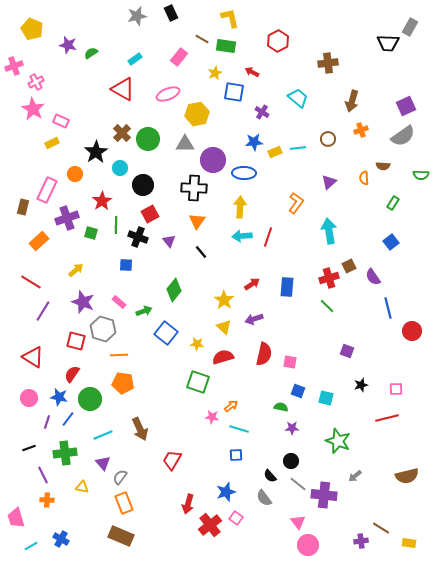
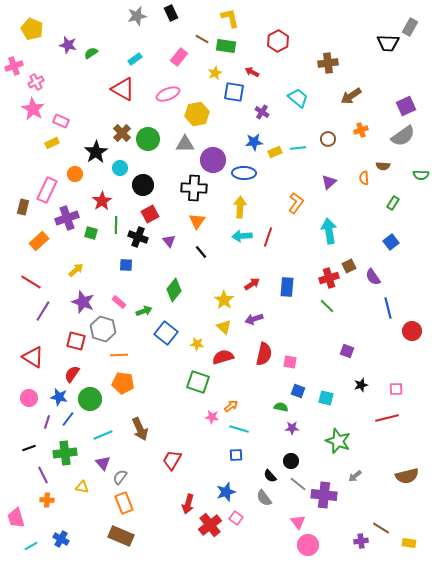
brown arrow at (352, 101): moved 1 px left, 5 px up; rotated 40 degrees clockwise
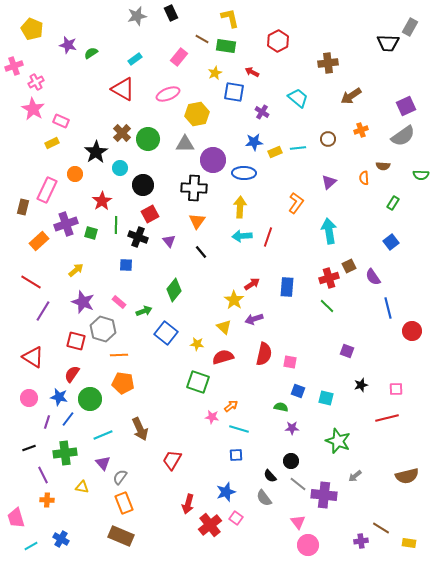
purple cross at (67, 218): moved 1 px left, 6 px down
yellow star at (224, 300): moved 10 px right
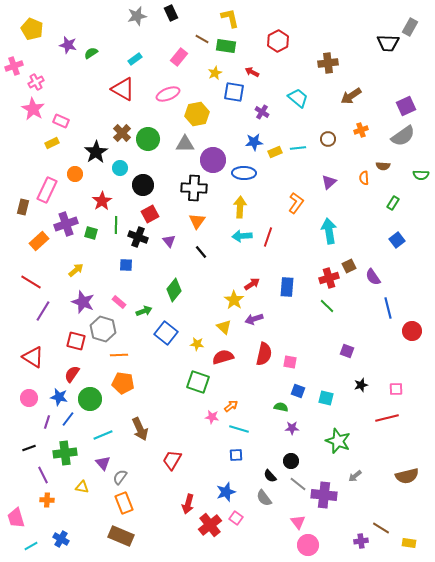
blue square at (391, 242): moved 6 px right, 2 px up
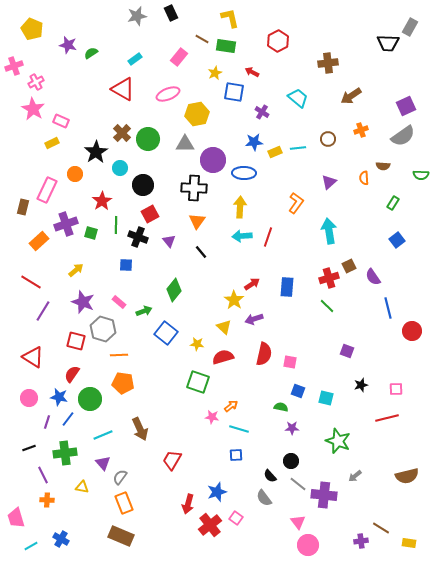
blue star at (226, 492): moved 9 px left
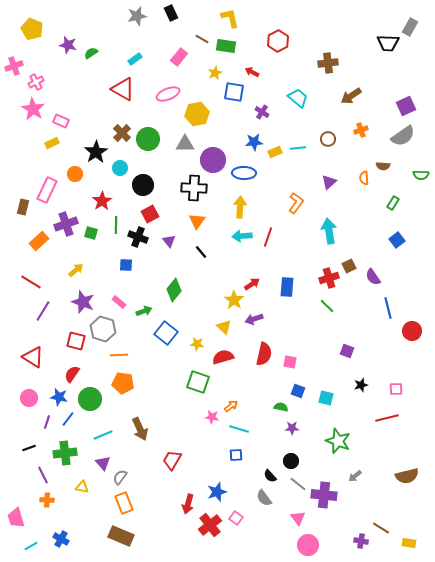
pink triangle at (298, 522): moved 4 px up
purple cross at (361, 541): rotated 16 degrees clockwise
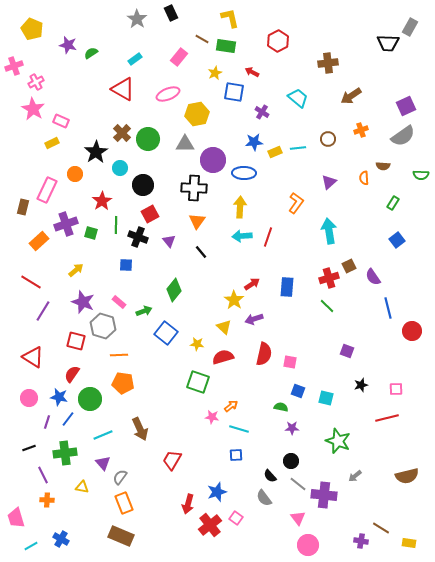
gray star at (137, 16): moved 3 px down; rotated 24 degrees counterclockwise
gray hexagon at (103, 329): moved 3 px up
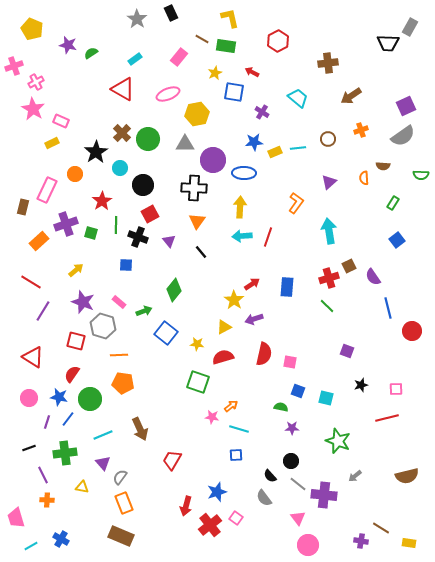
yellow triangle at (224, 327): rotated 49 degrees clockwise
red arrow at (188, 504): moved 2 px left, 2 px down
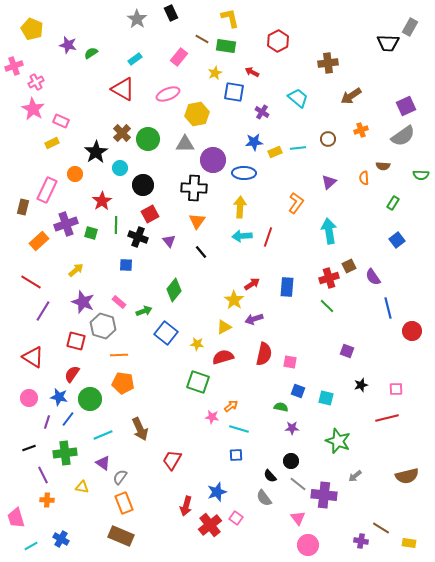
purple triangle at (103, 463): rotated 14 degrees counterclockwise
